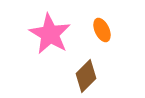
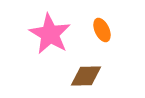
brown diamond: rotated 44 degrees clockwise
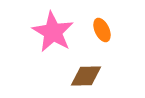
pink star: moved 3 px right, 2 px up
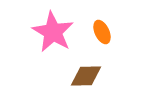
orange ellipse: moved 2 px down
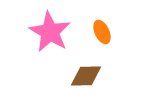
pink star: moved 3 px left
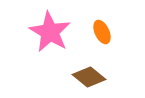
brown diamond: moved 3 px right, 1 px down; rotated 40 degrees clockwise
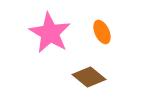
pink star: moved 1 px down
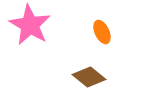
pink star: moved 20 px left, 8 px up
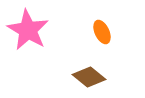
pink star: moved 2 px left, 5 px down
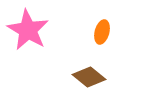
orange ellipse: rotated 40 degrees clockwise
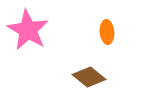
orange ellipse: moved 5 px right; rotated 20 degrees counterclockwise
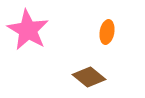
orange ellipse: rotated 15 degrees clockwise
